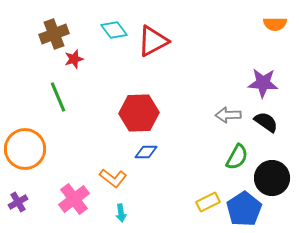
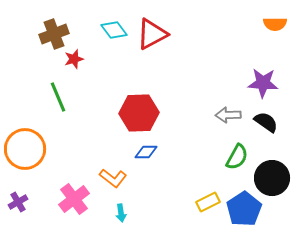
red triangle: moved 1 px left, 7 px up
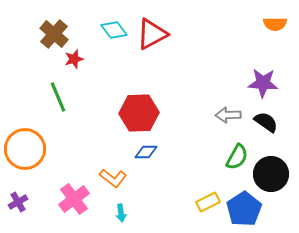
brown cross: rotated 28 degrees counterclockwise
black circle: moved 1 px left, 4 px up
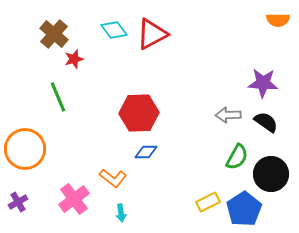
orange semicircle: moved 3 px right, 4 px up
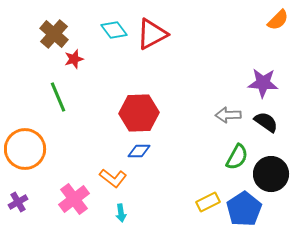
orange semicircle: rotated 45 degrees counterclockwise
blue diamond: moved 7 px left, 1 px up
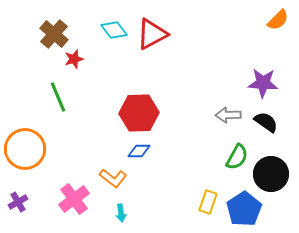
yellow rectangle: rotated 45 degrees counterclockwise
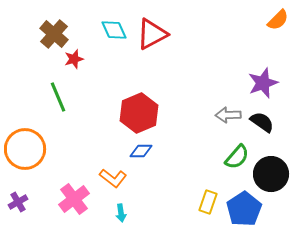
cyan diamond: rotated 12 degrees clockwise
purple star: rotated 24 degrees counterclockwise
red hexagon: rotated 21 degrees counterclockwise
black semicircle: moved 4 px left
blue diamond: moved 2 px right
green semicircle: rotated 12 degrees clockwise
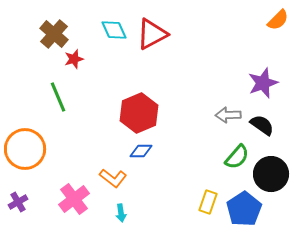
black semicircle: moved 3 px down
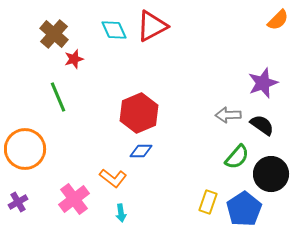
red triangle: moved 8 px up
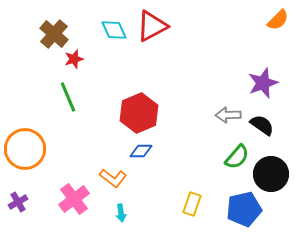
green line: moved 10 px right
yellow rectangle: moved 16 px left, 2 px down
blue pentagon: rotated 20 degrees clockwise
